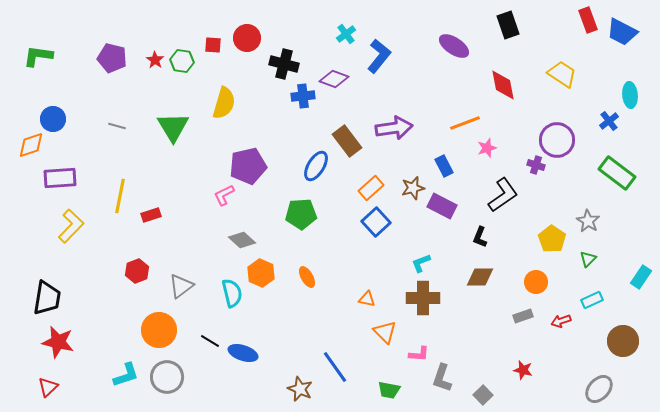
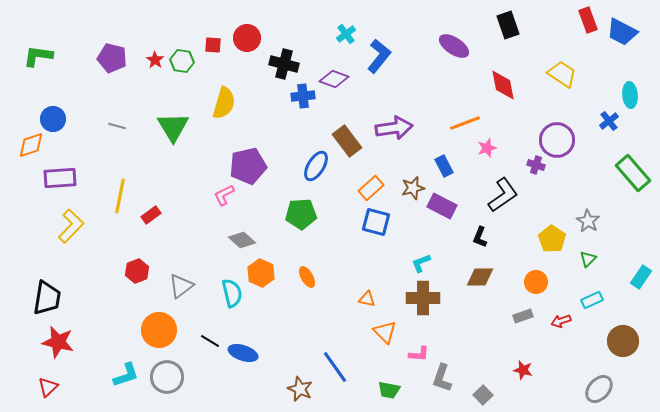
green rectangle at (617, 173): moved 16 px right; rotated 12 degrees clockwise
red rectangle at (151, 215): rotated 18 degrees counterclockwise
blue square at (376, 222): rotated 32 degrees counterclockwise
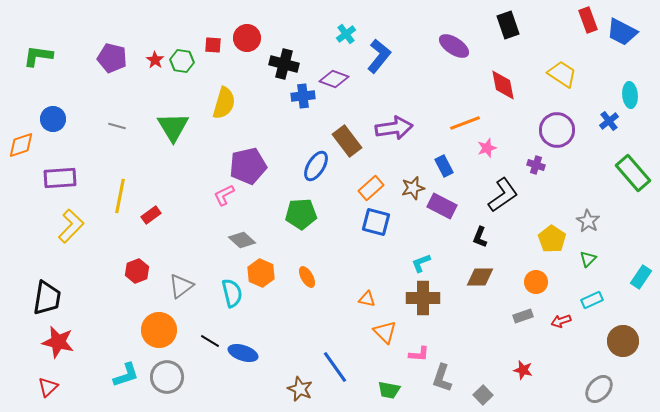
purple circle at (557, 140): moved 10 px up
orange diamond at (31, 145): moved 10 px left
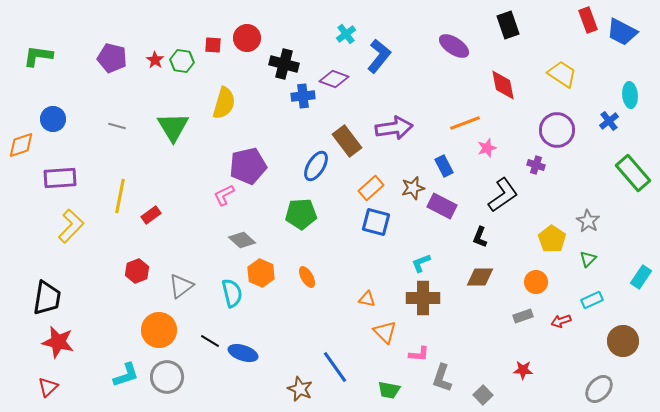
red star at (523, 370): rotated 12 degrees counterclockwise
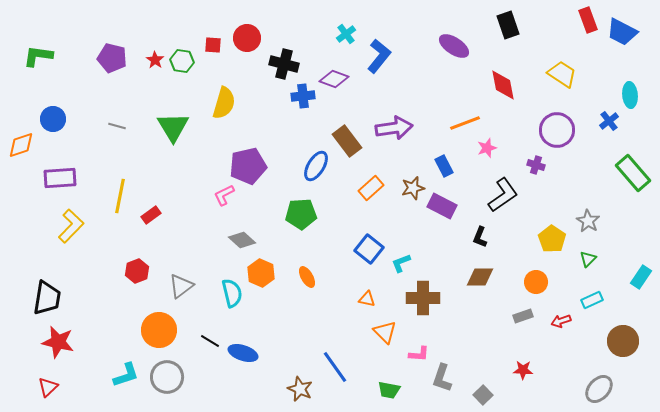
blue square at (376, 222): moved 7 px left, 27 px down; rotated 24 degrees clockwise
cyan L-shape at (421, 263): moved 20 px left
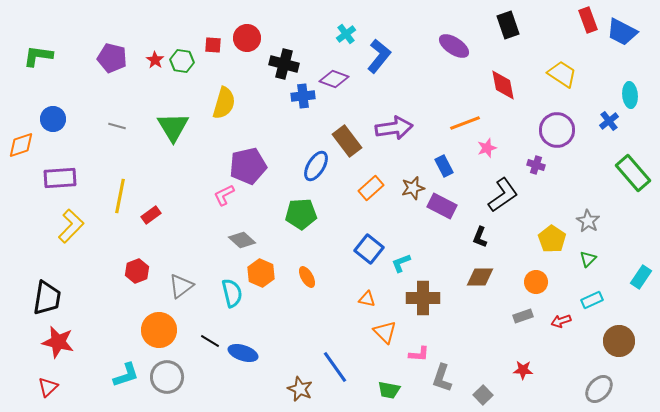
brown circle at (623, 341): moved 4 px left
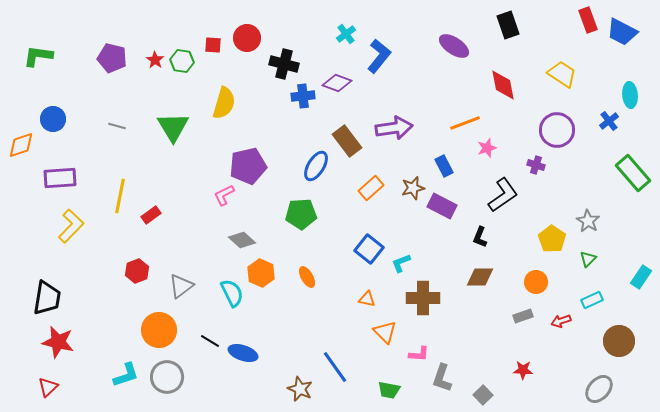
purple diamond at (334, 79): moved 3 px right, 4 px down
cyan semicircle at (232, 293): rotated 12 degrees counterclockwise
